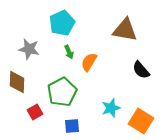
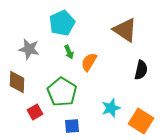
brown triangle: rotated 24 degrees clockwise
black semicircle: rotated 126 degrees counterclockwise
green pentagon: rotated 12 degrees counterclockwise
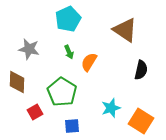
cyan pentagon: moved 6 px right, 4 px up
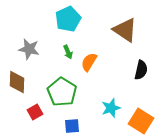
green arrow: moved 1 px left
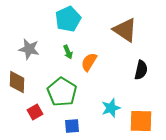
orange square: rotated 30 degrees counterclockwise
